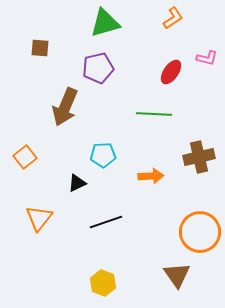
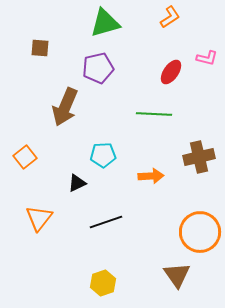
orange L-shape: moved 3 px left, 1 px up
yellow hexagon: rotated 20 degrees clockwise
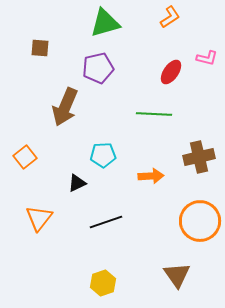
orange circle: moved 11 px up
